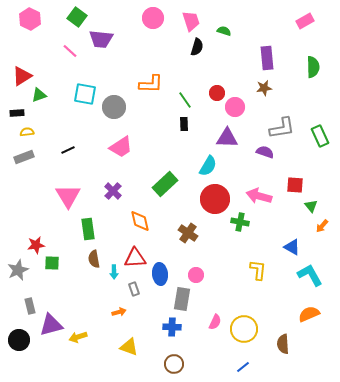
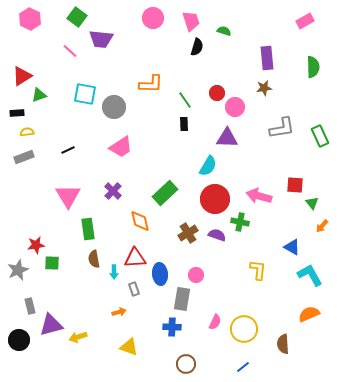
purple semicircle at (265, 152): moved 48 px left, 83 px down
green rectangle at (165, 184): moved 9 px down
green triangle at (311, 206): moved 1 px right, 3 px up
brown cross at (188, 233): rotated 24 degrees clockwise
brown circle at (174, 364): moved 12 px right
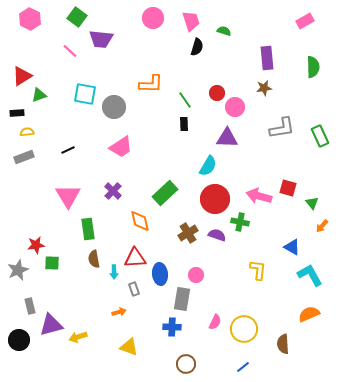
red square at (295, 185): moved 7 px left, 3 px down; rotated 12 degrees clockwise
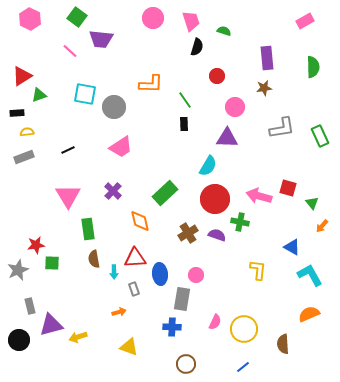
red circle at (217, 93): moved 17 px up
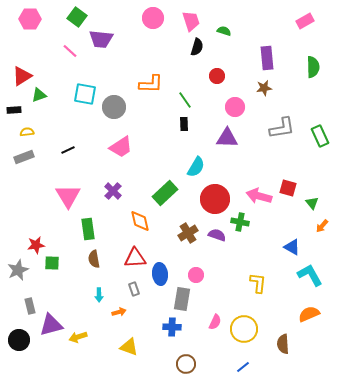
pink hexagon at (30, 19): rotated 25 degrees counterclockwise
black rectangle at (17, 113): moved 3 px left, 3 px up
cyan semicircle at (208, 166): moved 12 px left, 1 px down
yellow L-shape at (258, 270): moved 13 px down
cyan arrow at (114, 272): moved 15 px left, 23 px down
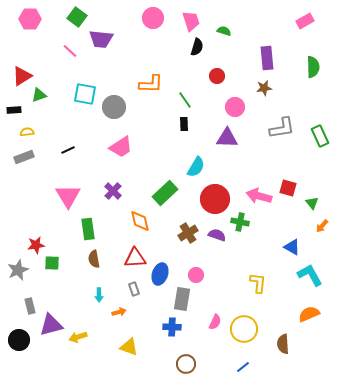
blue ellipse at (160, 274): rotated 25 degrees clockwise
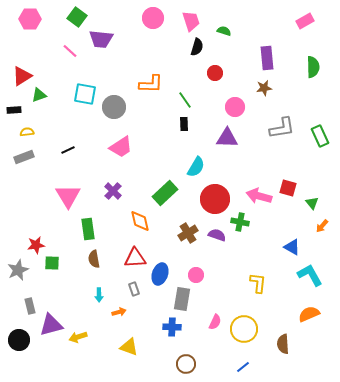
red circle at (217, 76): moved 2 px left, 3 px up
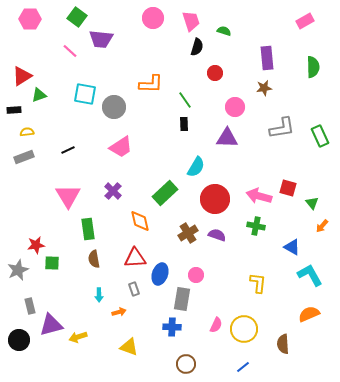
green cross at (240, 222): moved 16 px right, 4 px down
pink semicircle at (215, 322): moved 1 px right, 3 px down
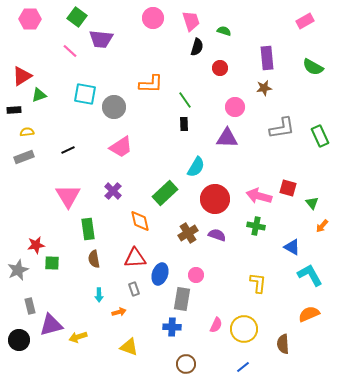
green semicircle at (313, 67): rotated 120 degrees clockwise
red circle at (215, 73): moved 5 px right, 5 px up
